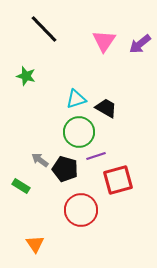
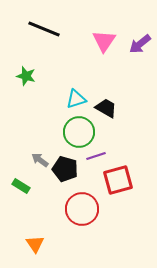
black line: rotated 24 degrees counterclockwise
red circle: moved 1 px right, 1 px up
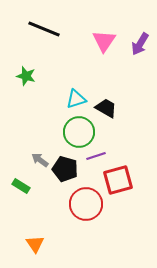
purple arrow: rotated 20 degrees counterclockwise
red circle: moved 4 px right, 5 px up
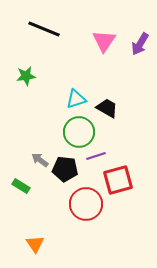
green star: rotated 24 degrees counterclockwise
black trapezoid: moved 1 px right
black pentagon: rotated 10 degrees counterclockwise
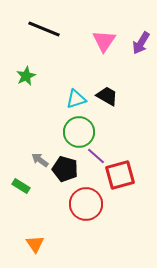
purple arrow: moved 1 px right, 1 px up
green star: rotated 18 degrees counterclockwise
black trapezoid: moved 12 px up
purple line: rotated 60 degrees clockwise
black pentagon: rotated 10 degrees clockwise
red square: moved 2 px right, 5 px up
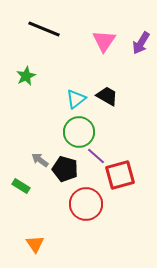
cyan triangle: rotated 20 degrees counterclockwise
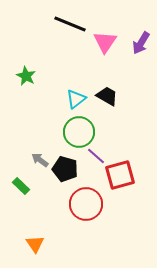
black line: moved 26 px right, 5 px up
pink triangle: moved 1 px right, 1 px down
green star: rotated 18 degrees counterclockwise
green rectangle: rotated 12 degrees clockwise
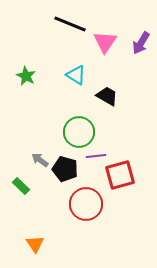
cyan triangle: moved 24 px up; rotated 50 degrees counterclockwise
purple line: rotated 48 degrees counterclockwise
